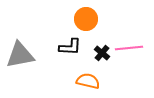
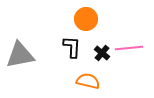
black L-shape: moved 2 px right; rotated 90 degrees counterclockwise
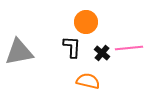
orange circle: moved 3 px down
gray triangle: moved 1 px left, 3 px up
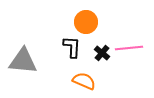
gray triangle: moved 4 px right, 9 px down; rotated 16 degrees clockwise
orange semicircle: moved 4 px left; rotated 10 degrees clockwise
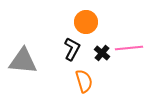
black L-shape: moved 2 px down; rotated 25 degrees clockwise
orange semicircle: rotated 50 degrees clockwise
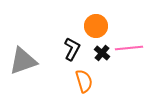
orange circle: moved 10 px right, 4 px down
gray triangle: rotated 24 degrees counterclockwise
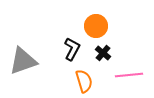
pink line: moved 27 px down
black cross: moved 1 px right
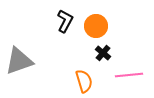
black L-shape: moved 7 px left, 28 px up
gray triangle: moved 4 px left
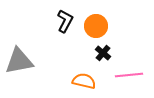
gray triangle: rotated 8 degrees clockwise
orange semicircle: rotated 60 degrees counterclockwise
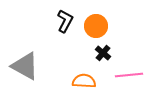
gray triangle: moved 6 px right, 5 px down; rotated 40 degrees clockwise
orange semicircle: rotated 10 degrees counterclockwise
